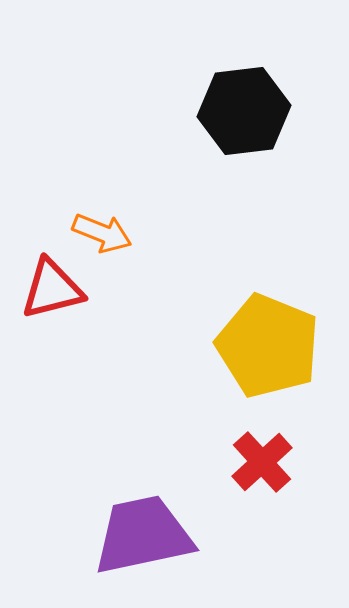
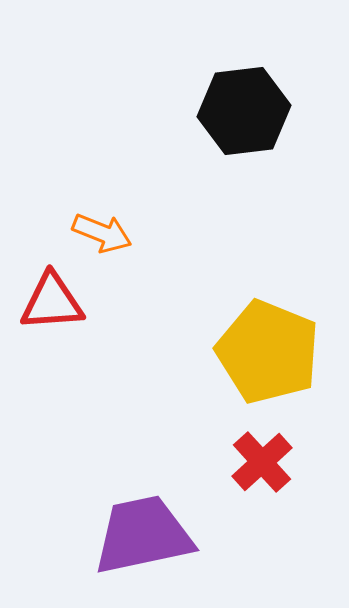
red triangle: moved 13 px down; rotated 10 degrees clockwise
yellow pentagon: moved 6 px down
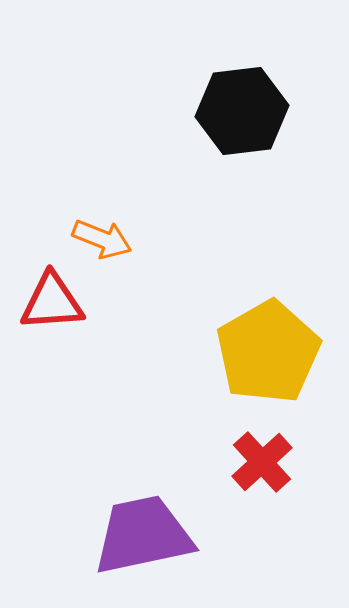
black hexagon: moved 2 px left
orange arrow: moved 6 px down
yellow pentagon: rotated 20 degrees clockwise
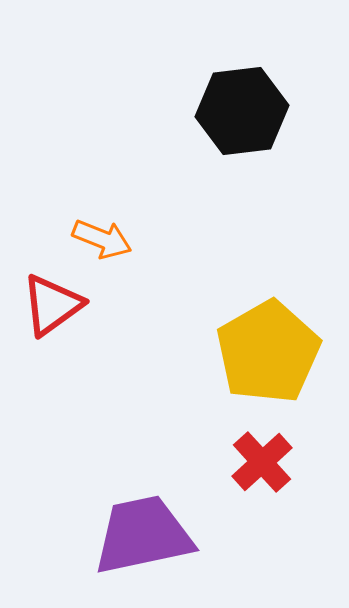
red triangle: moved 3 px down; rotated 32 degrees counterclockwise
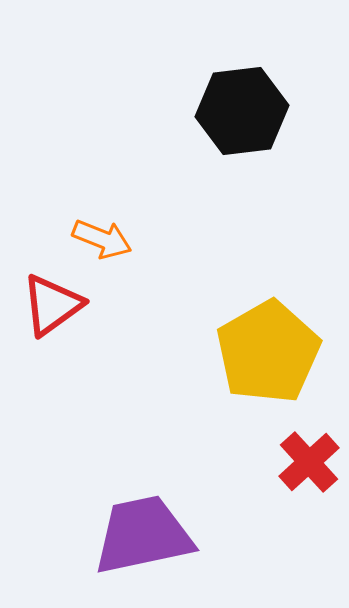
red cross: moved 47 px right
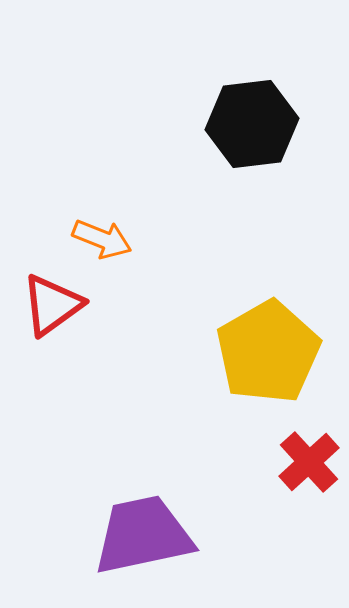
black hexagon: moved 10 px right, 13 px down
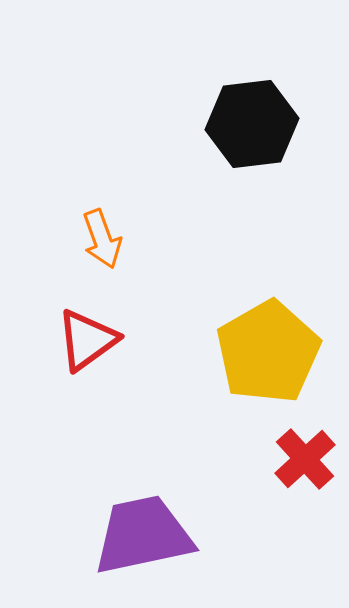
orange arrow: rotated 48 degrees clockwise
red triangle: moved 35 px right, 35 px down
red cross: moved 4 px left, 3 px up
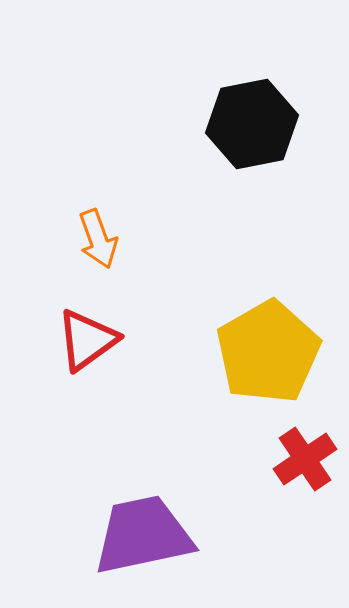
black hexagon: rotated 4 degrees counterclockwise
orange arrow: moved 4 px left
red cross: rotated 8 degrees clockwise
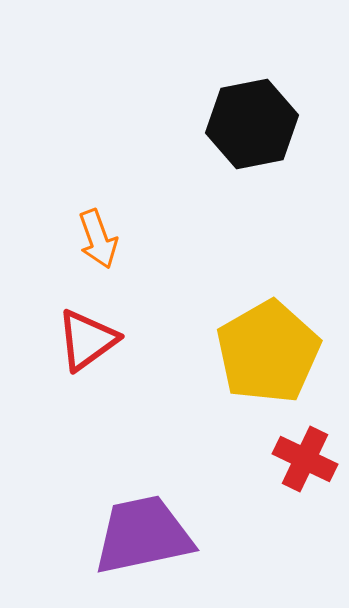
red cross: rotated 30 degrees counterclockwise
